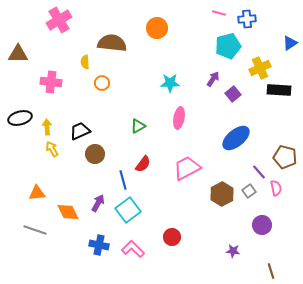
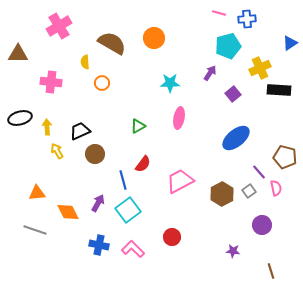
pink cross at (59, 20): moved 6 px down
orange circle at (157, 28): moved 3 px left, 10 px down
brown semicircle at (112, 43): rotated 24 degrees clockwise
purple arrow at (213, 79): moved 3 px left, 6 px up
yellow arrow at (52, 149): moved 5 px right, 2 px down
pink trapezoid at (187, 168): moved 7 px left, 13 px down
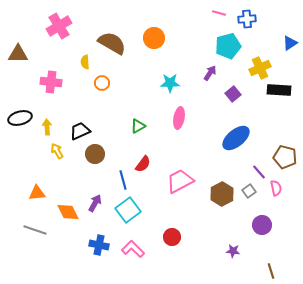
purple arrow at (98, 203): moved 3 px left
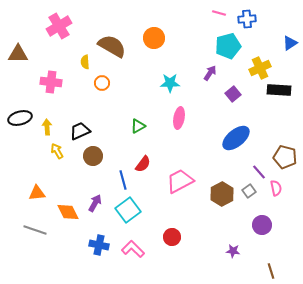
brown semicircle at (112, 43): moved 3 px down
brown circle at (95, 154): moved 2 px left, 2 px down
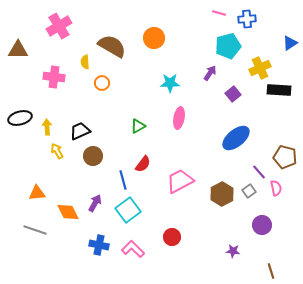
brown triangle at (18, 54): moved 4 px up
pink cross at (51, 82): moved 3 px right, 5 px up
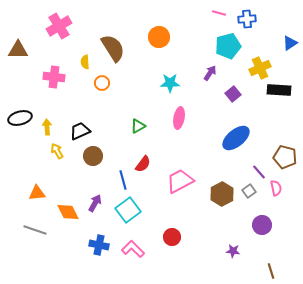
orange circle at (154, 38): moved 5 px right, 1 px up
brown semicircle at (112, 46): moved 1 px right, 2 px down; rotated 28 degrees clockwise
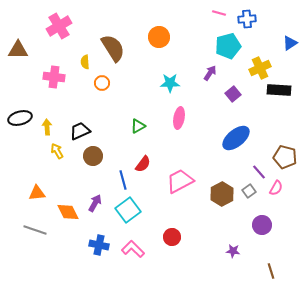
pink semicircle at (276, 188): rotated 42 degrees clockwise
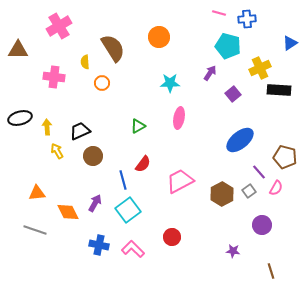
cyan pentagon at (228, 46): rotated 30 degrees clockwise
blue ellipse at (236, 138): moved 4 px right, 2 px down
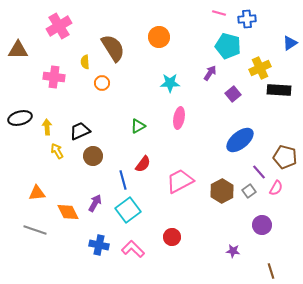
brown hexagon at (222, 194): moved 3 px up
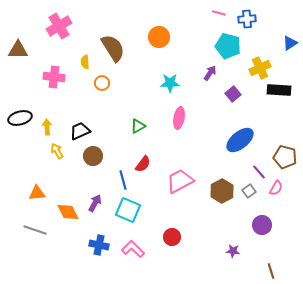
cyan square at (128, 210): rotated 30 degrees counterclockwise
